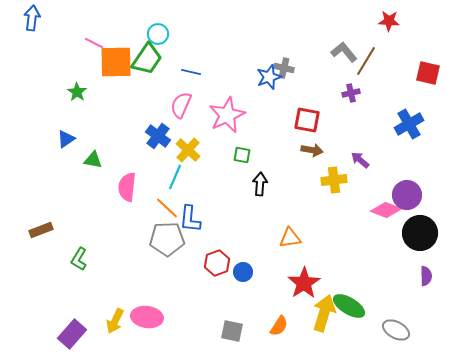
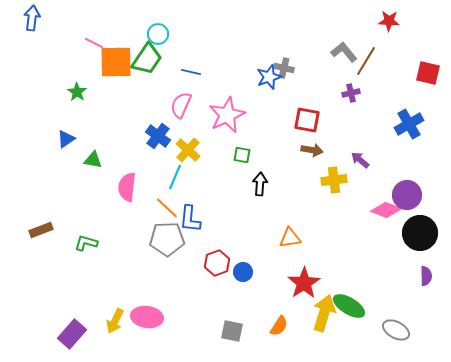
green L-shape at (79, 259): moved 7 px right, 16 px up; rotated 75 degrees clockwise
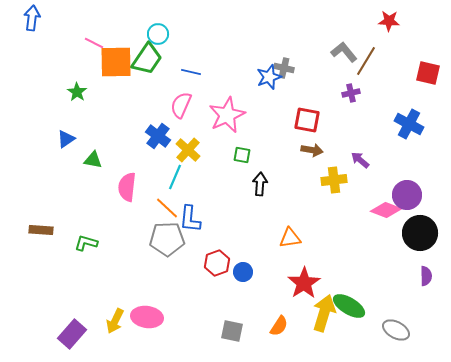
blue cross at (409, 124): rotated 32 degrees counterclockwise
brown rectangle at (41, 230): rotated 25 degrees clockwise
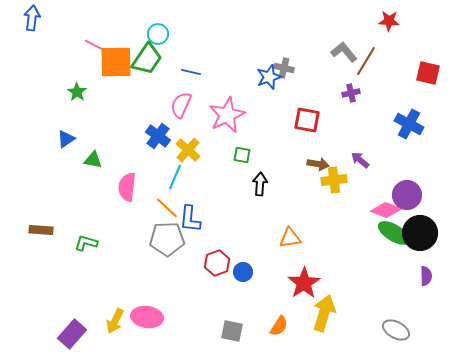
pink line at (94, 43): moved 2 px down
brown arrow at (312, 150): moved 6 px right, 14 px down
green ellipse at (349, 306): moved 45 px right, 73 px up
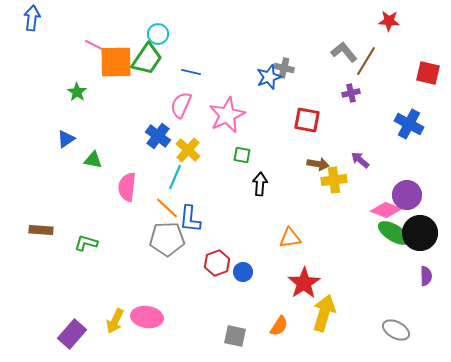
gray square at (232, 331): moved 3 px right, 5 px down
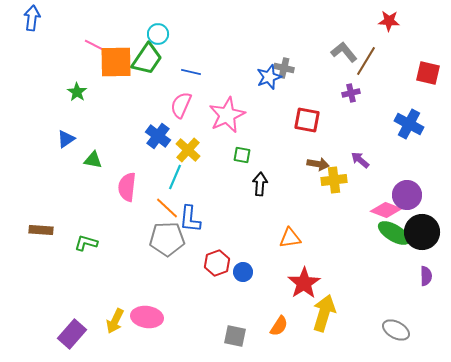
black circle at (420, 233): moved 2 px right, 1 px up
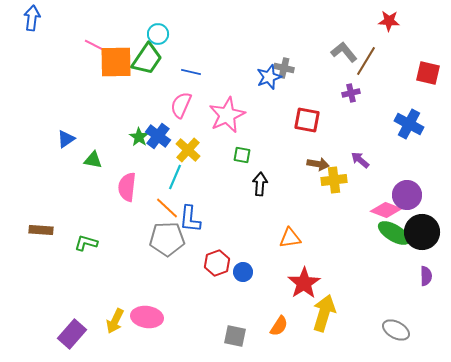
green star at (77, 92): moved 62 px right, 45 px down
